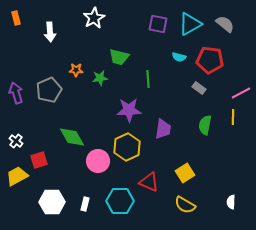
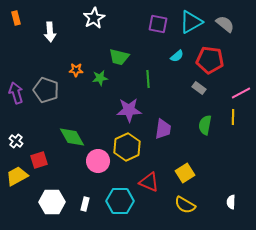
cyan triangle: moved 1 px right, 2 px up
cyan semicircle: moved 2 px left, 1 px up; rotated 56 degrees counterclockwise
gray pentagon: moved 3 px left; rotated 30 degrees counterclockwise
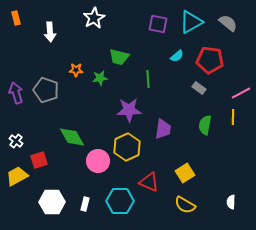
gray semicircle: moved 3 px right, 1 px up
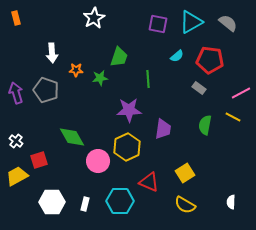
white arrow: moved 2 px right, 21 px down
green trapezoid: rotated 85 degrees counterclockwise
yellow line: rotated 63 degrees counterclockwise
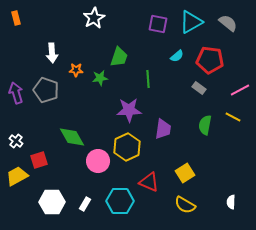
pink line: moved 1 px left, 3 px up
white rectangle: rotated 16 degrees clockwise
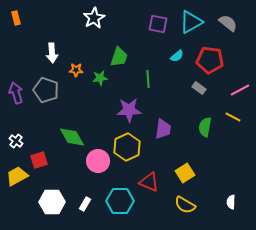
green semicircle: moved 2 px down
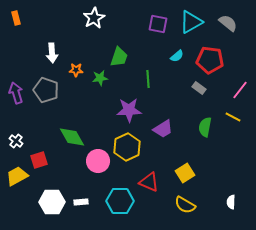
pink line: rotated 24 degrees counterclockwise
purple trapezoid: rotated 50 degrees clockwise
white rectangle: moved 4 px left, 2 px up; rotated 56 degrees clockwise
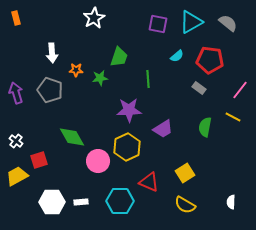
gray pentagon: moved 4 px right
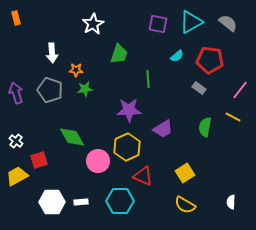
white star: moved 1 px left, 6 px down
green trapezoid: moved 3 px up
green star: moved 15 px left, 11 px down
red triangle: moved 6 px left, 6 px up
